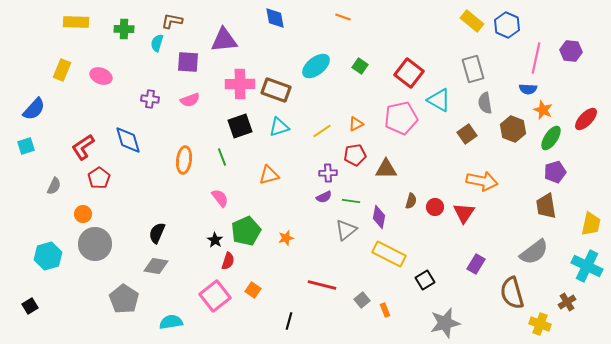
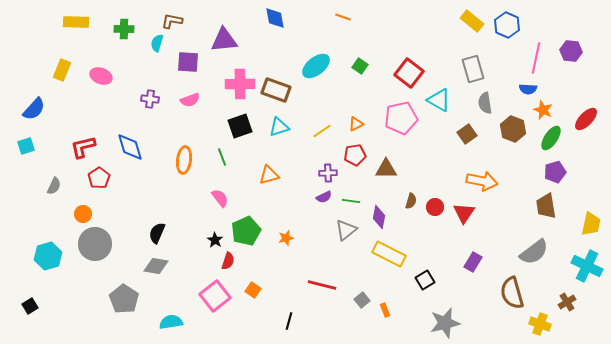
blue diamond at (128, 140): moved 2 px right, 7 px down
red L-shape at (83, 147): rotated 20 degrees clockwise
purple rectangle at (476, 264): moved 3 px left, 2 px up
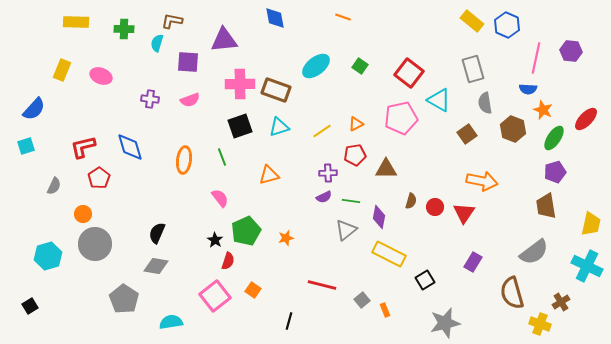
green ellipse at (551, 138): moved 3 px right
brown cross at (567, 302): moved 6 px left
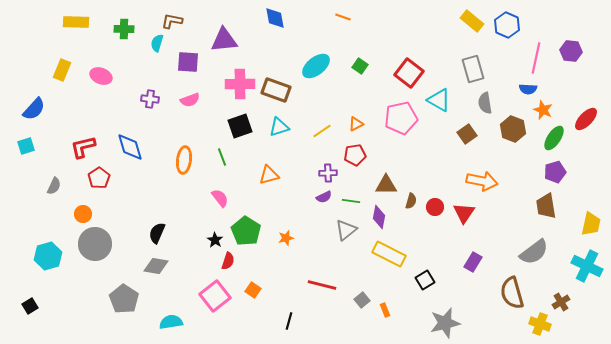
brown triangle at (386, 169): moved 16 px down
green pentagon at (246, 231): rotated 16 degrees counterclockwise
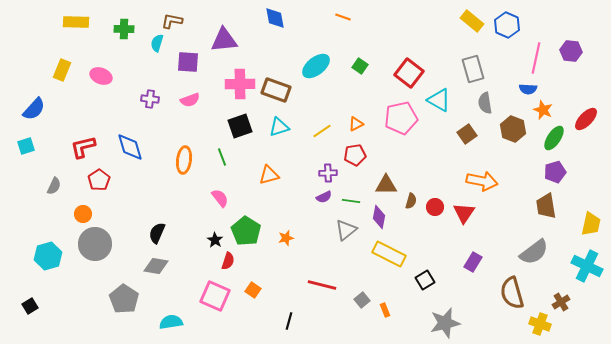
red pentagon at (99, 178): moved 2 px down
pink square at (215, 296): rotated 28 degrees counterclockwise
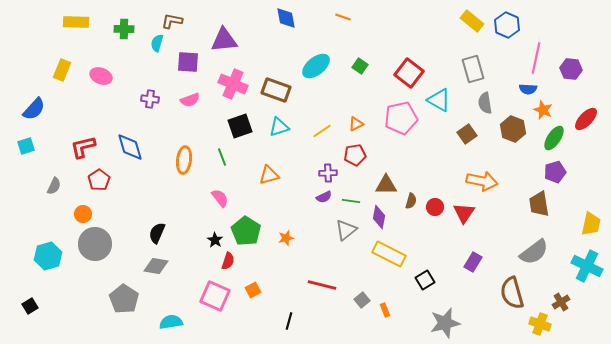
blue diamond at (275, 18): moved 11 px right
purple hexagon at (571, 51): moved 18 px down
pink cross at (240, 84): moved 7 px left; rotated 24 degrees clockwise
brown trapezoid at (546, 206): moved 7 px left, 2 px up
orange square at (253, 290): rotated 28 degrees clockwise
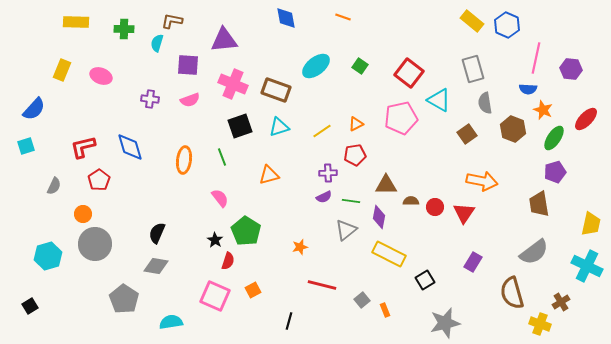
purple square at (188, 62): moved 3 px down
brown semicircle at (411, 201): rotated 105 degrees counterclockwise
orange star at (286, 238): moved 14 px right, 9 px down
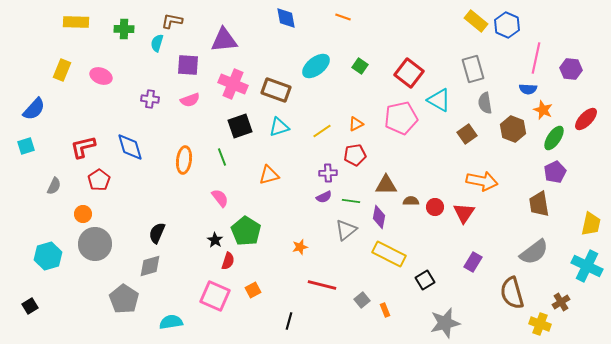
yellow rectangle at (472, 21): moved 4 px right
purple pentagon at (555, 172): rotated 10 degrees counterclockwise
gray diamond at (156, 266): moved 6 px left; rotated 25 degrees counterclockwise
